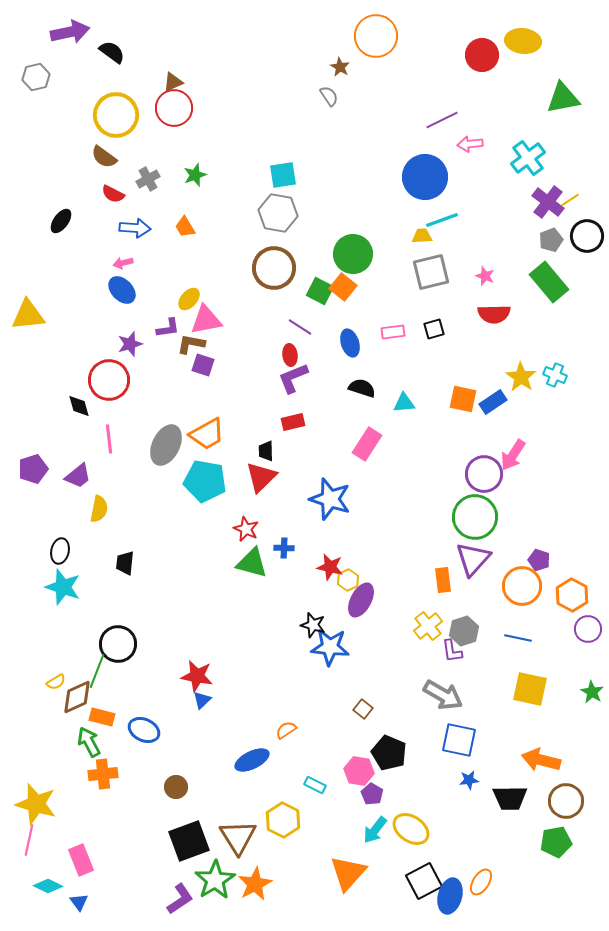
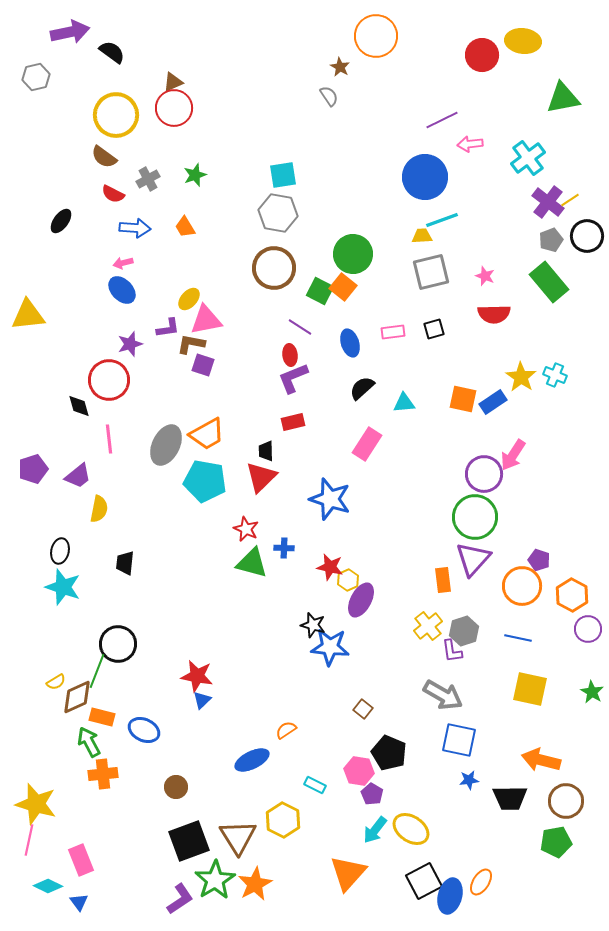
black semicircle at (362, 388): rotated 60 degrees counterclockwise
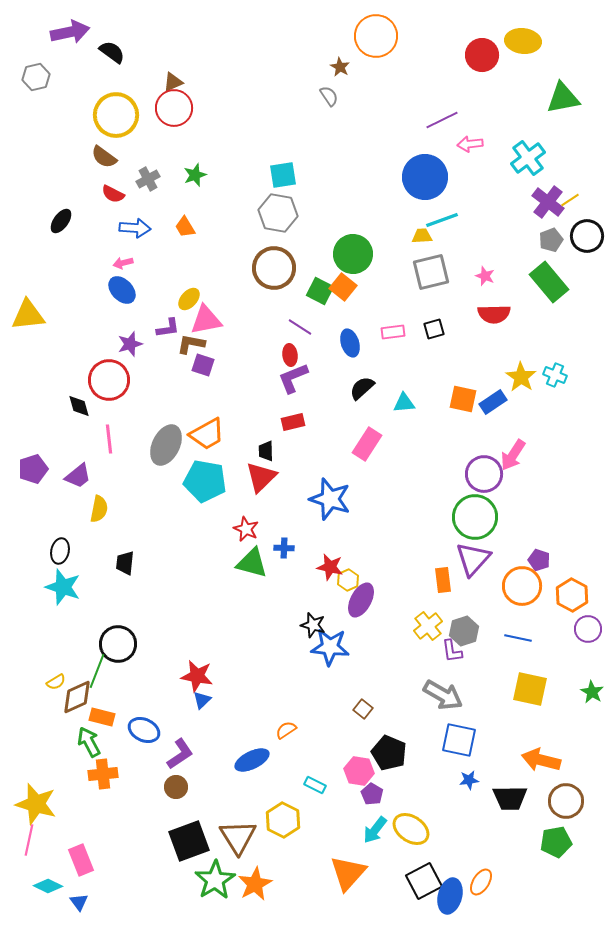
purple L-shape at (180, 899): moved 145 px up
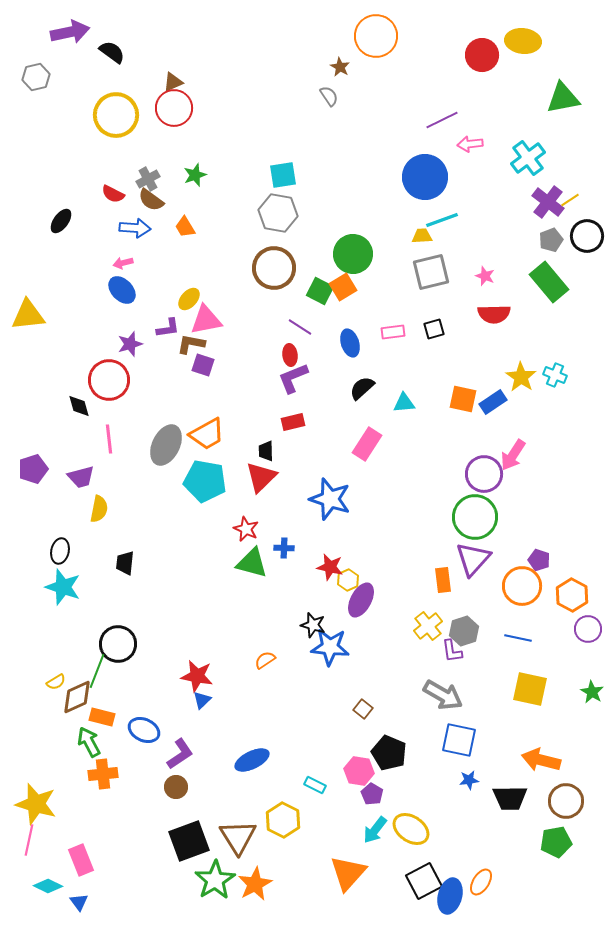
brown semicircle at (104, 157): moved 47 px right, 43 px down
orange square at (343, 287): rotated 20 degrees clockwise
purple trapezoid at (78, 476): moved 3 px right, 1 px down; rotated 24 degrees clockwise
orange semicircle at (286, 730): moved 21 px left, 70 px up
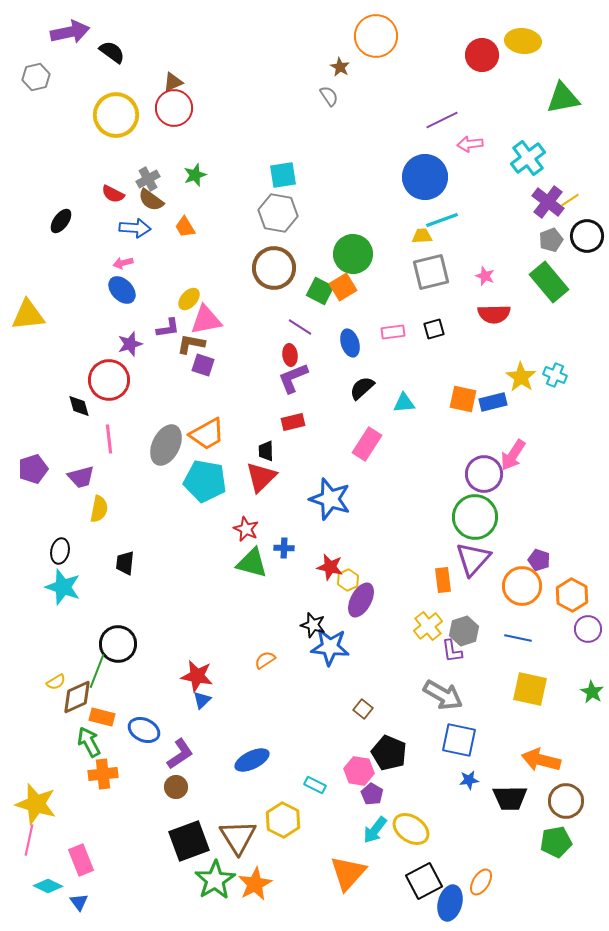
blue rectangle at (493, 402): rotated 20 degrees clockwise
blue ellipse at (450, 896): moved 7 px down
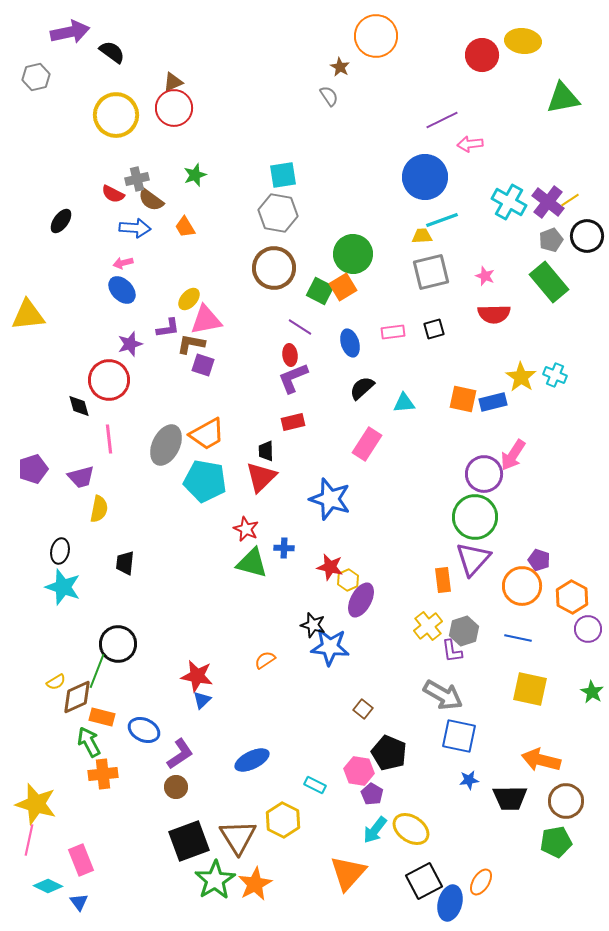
cyan cross at (528, 158): moved 19 px left, 44 px down; rotated 24 degrees counterclockwise
gray cross at (148, 179): moved 11 px left; rotated 15 degrees clockwise
orange hexagon at (572, 595): moved 2 px down
blue square at (459, 740): moved 4 px up
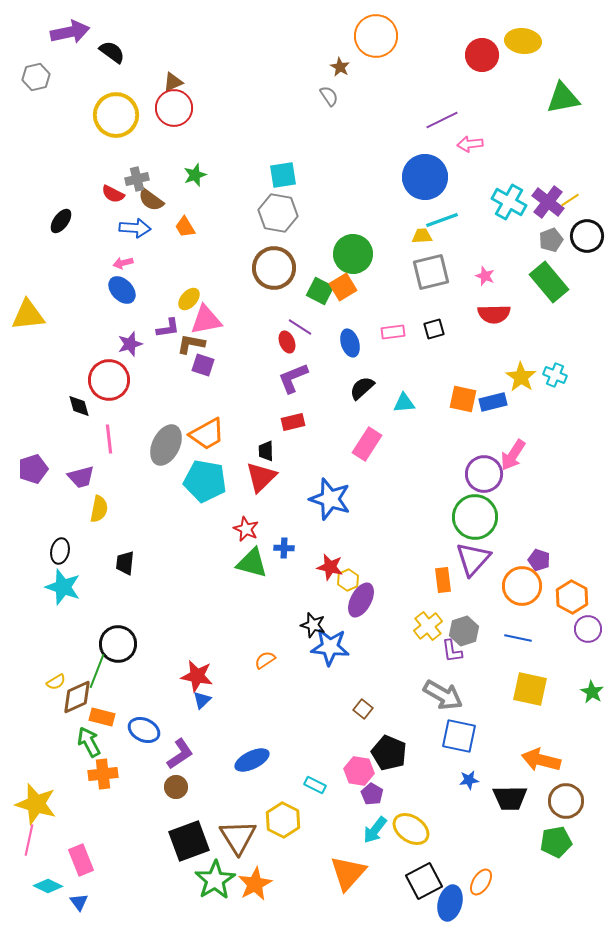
red ellipse at (290, 355): moved 3 px left, 13 px up; rotated 15 degrees counterclockwise
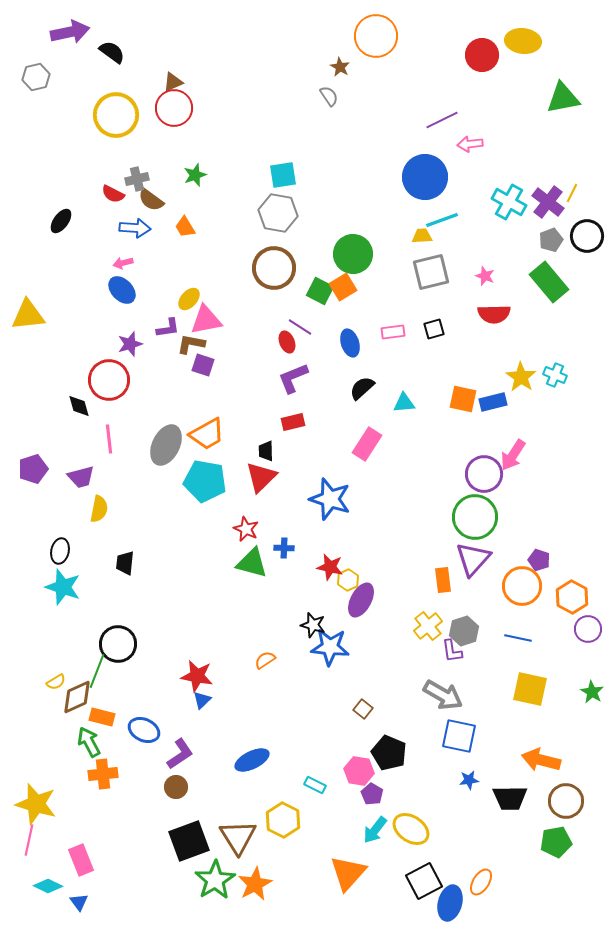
yellow line at (570, 200): moved 2 px right, 7 px up; rotated 30 degrees counterclockwise
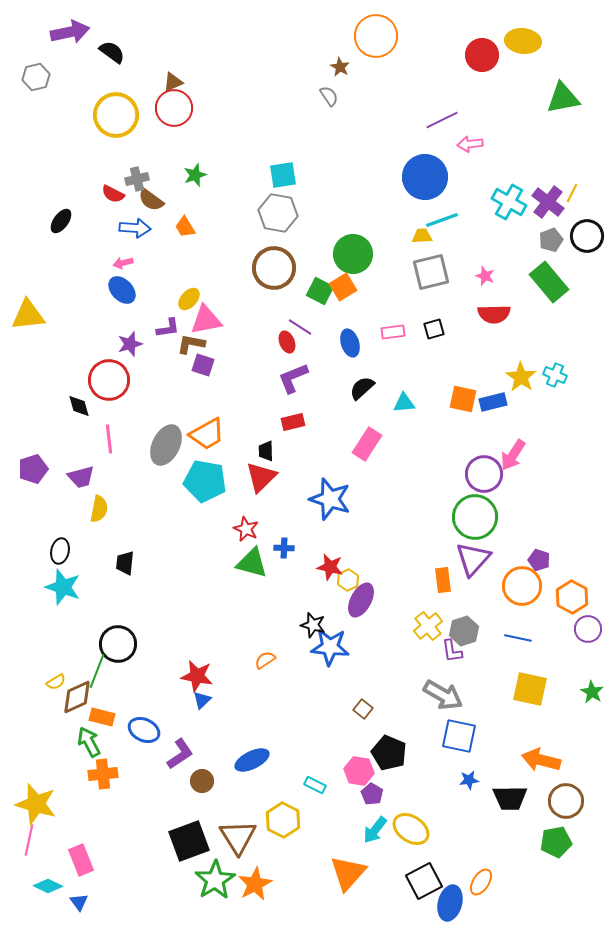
brown circle at (176, 787): moved 26 px right, 6 px up
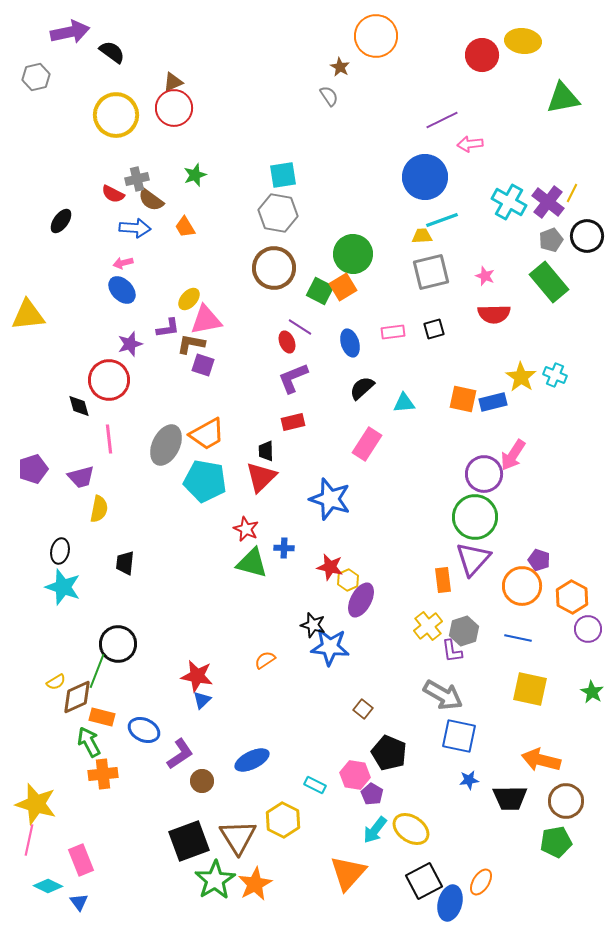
pink hexagon at (359, 771): moved 4 px left, 4 px down
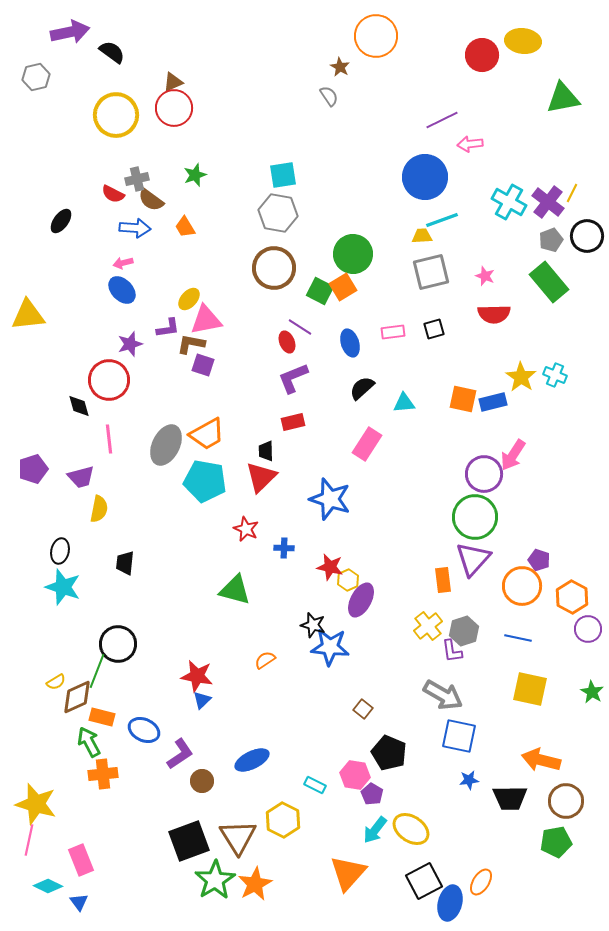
green triangle at (252, 563): moved 17 px left, 27 px down
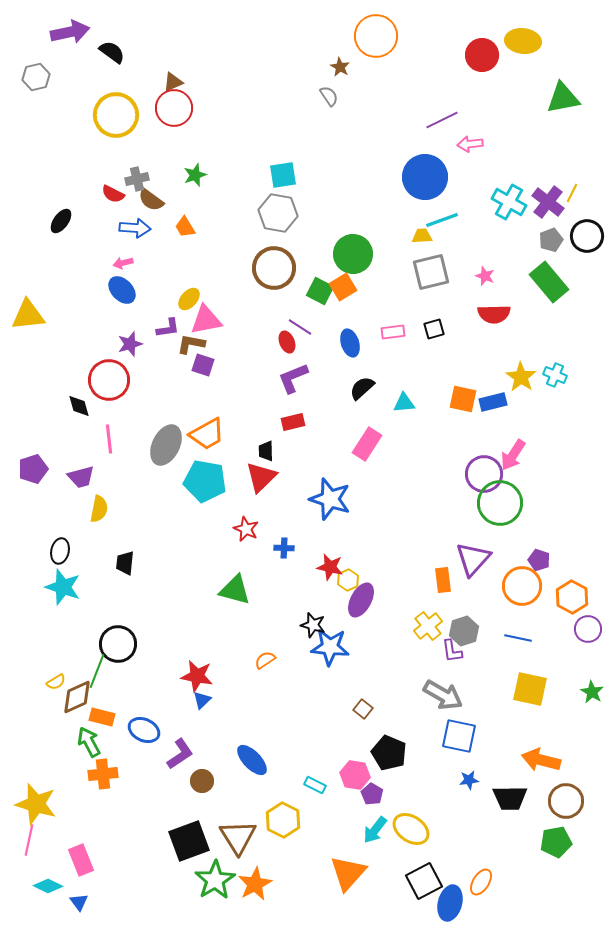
green circle at (475, 517): moved 25 px right, 14 px up
blue ellipse at (252, 760): rotated 72 degrees clockwise
